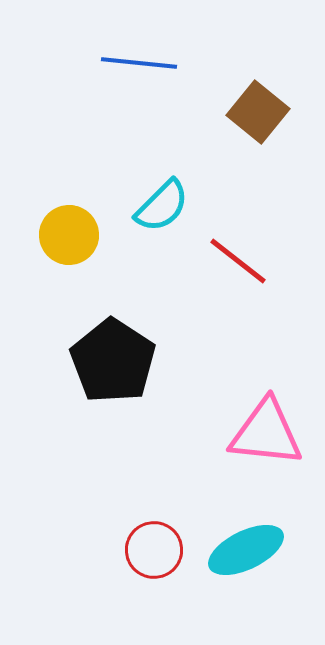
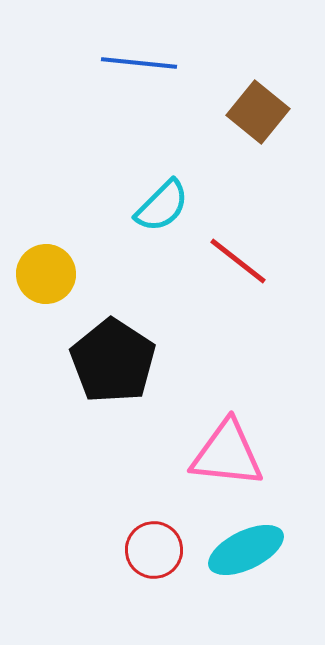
yellow circle: moved 23 px left, 39 px down
pink triangle: moved 39 px left, 21 px down
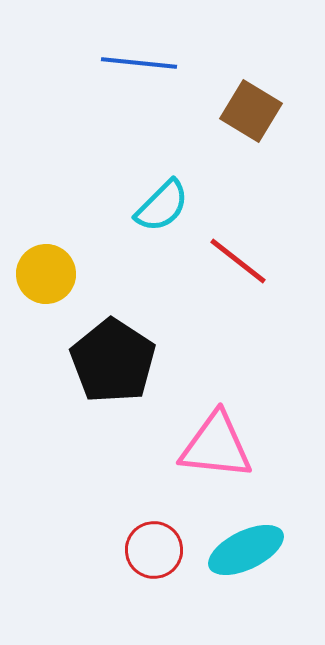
brown square: moved 7 px left, 1 px up; rotated 8 degrees counterclockwise
pink triangle: moved 11 px left, 8 px up
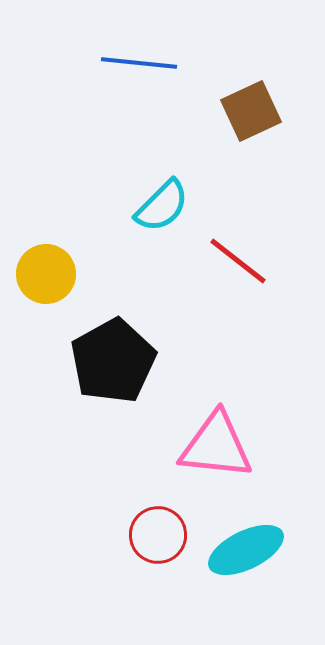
brown square: rotated 34 degrees clockwise
black pentagon: rotated 10 degrees clockwise
red circle: moved 4 px right, 15 px up
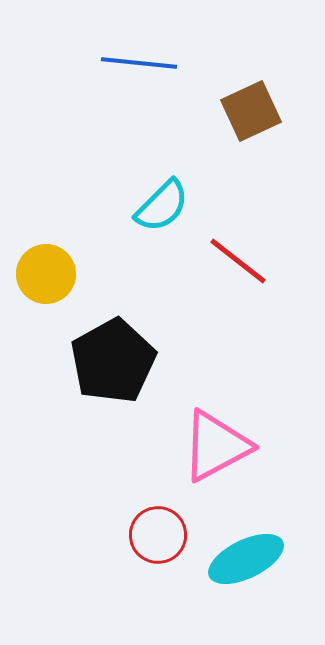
pink triangle: rotated 34 degrees counterclockwise
cyan ellipse: moved 9 px down
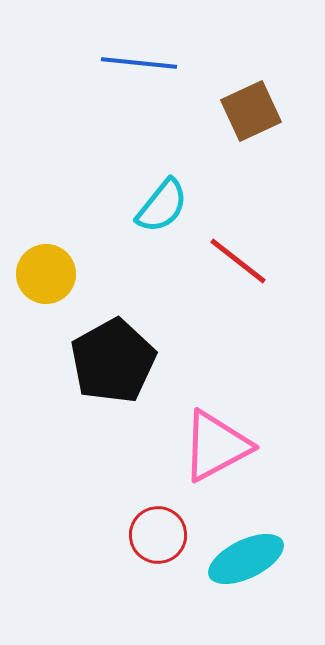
cyan semicircle: rotated 6 degrees counterclockwise
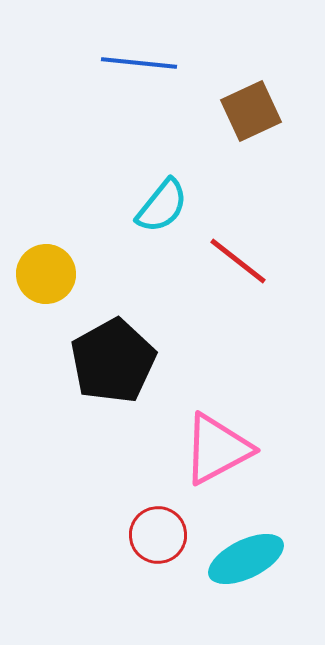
pink triangle: moved 1 px right, 3 px down
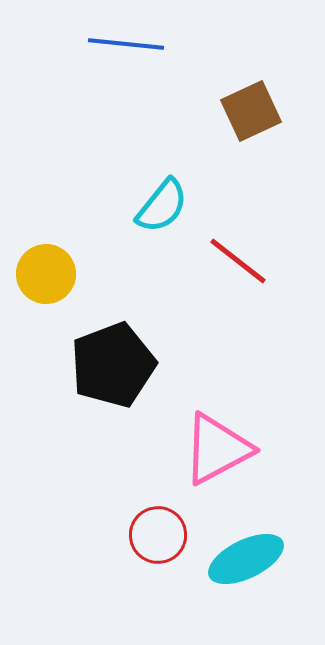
blue line: moved 13 px left, 19 px up
black pentagon: moved 4 px down; rotated 8 degrees clockwise
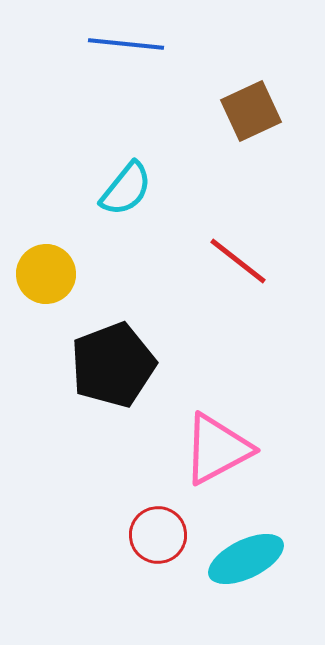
cyan semicircle: moved 36 px left, 17 px up
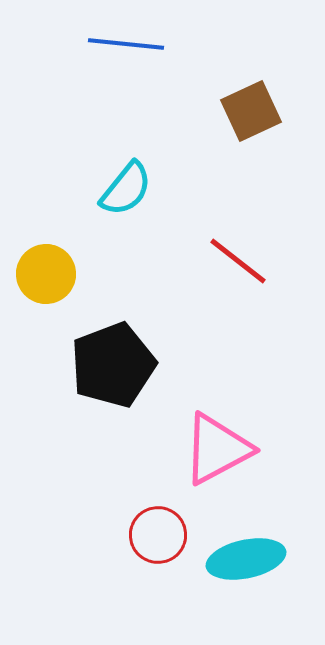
cyan ellipse: rotated 14 degrees clockwise
